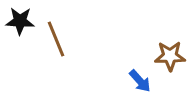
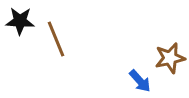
brown star: moved 2 px down; rotated 12 degrees counterclockwise
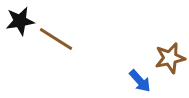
black star: rotated 12 degrees counterclockwise
brown line: rotated 36 degrees counterclockwise
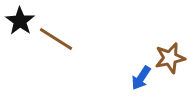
black star: rotated 28 degrees counterclockwise
blue arrow: moved 1 px right, 3 px up; rotated 75 degrees clockwise
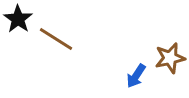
black star: moved 2 px left, 2 px up
blue arrow: moved 5 px left, 2 px up
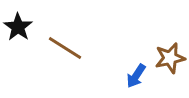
black star: moved 8 px down
brown line: moved 9 px right, 9 px down
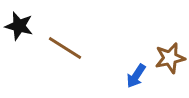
black star: moved 1 px right, 1 px up; rotated 20 degrees counterclockwise
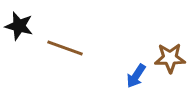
brown line: rotated 12 degrees counterclockwise
brown star: rotated 12 degrees clockwise
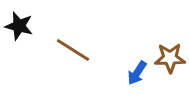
brown line: moved 8 px right, 2 px down; rotated 12 degrees clockwise
blue arrow: moved 1 px right, 3 px up
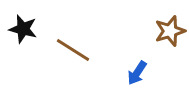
black star: moved 4 px right, 3 px down
brown star: moved 27 px up; rotated 16 degrees counterclockwise
